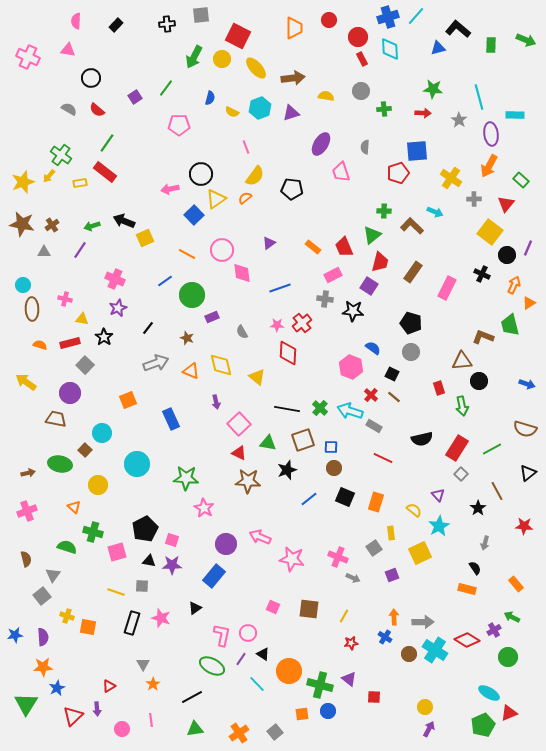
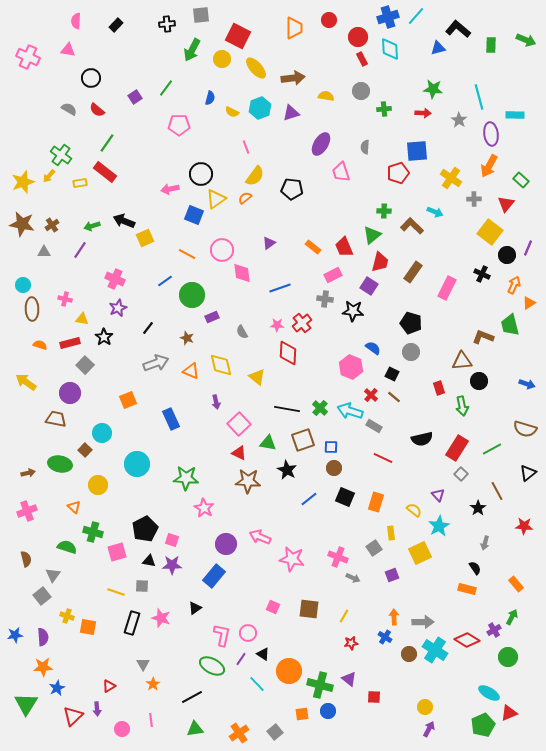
green arrow at (194, 57): moved 2 px left, 7 px up
blue square at (194, 215): rotated 24 degrees counterclockwise
black star at (287, 470): rotated 24 degrees counterclockwise
green arrow at (512, 617): rotated 91 degrees clockwise
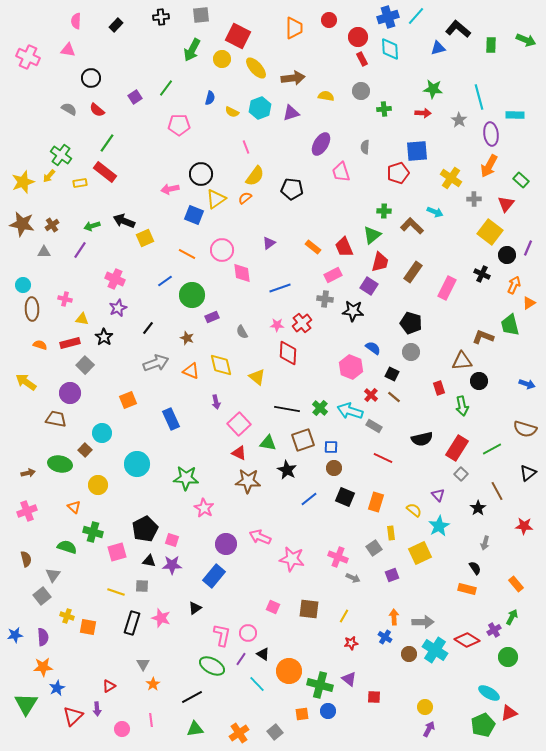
black cross at (167, 24): moved 6 px left, 7 px up
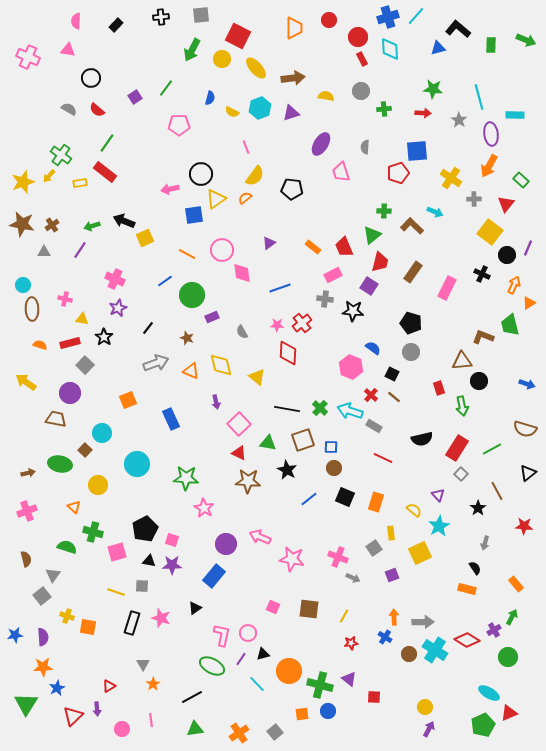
blue square at (194, 215): rotated 30 degrees counterclockwise
black triangle at (263, 654): rotated 48 degrees counterclockwise
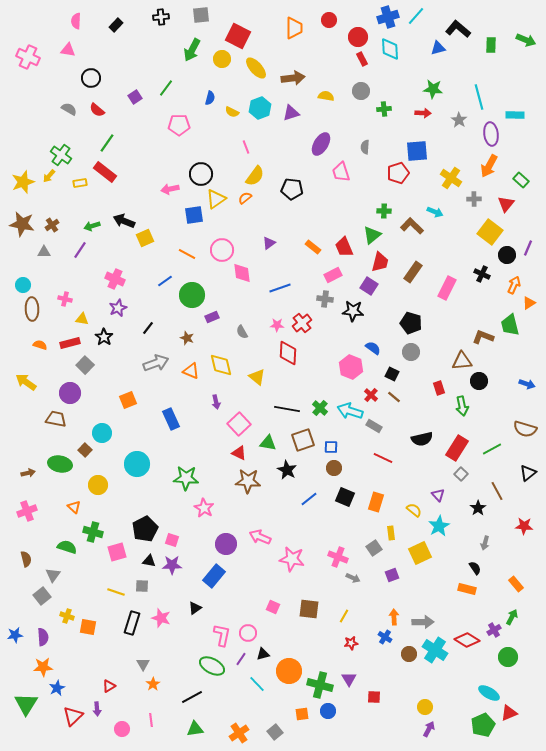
purple triangle at (349, 679): rotated 21 degrees clockwise
